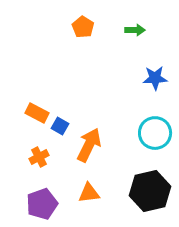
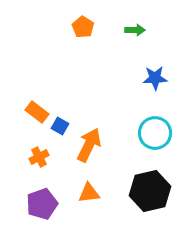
orange rectangle: moved 1 px up; rotated 10 degrees clockwise
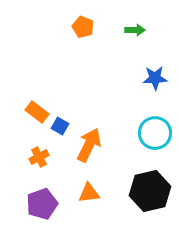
orange pentagon: rotated 10 degrees counterclockwise
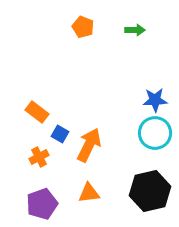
blue star: moved 22 px down
blue square: moved 8 px down
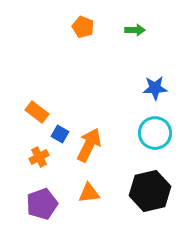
blue star: moved 12 px up
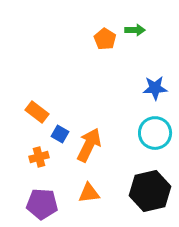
orange pentagon: moved 22 px right, 12 px down; rotated 10 degrees clockwise
orange cross: rotated 12 degrees clockwise
purple pentagon: rotated 24 degrees clockwise
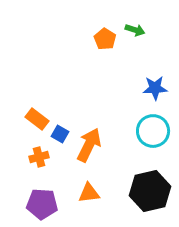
green arrow: rotated 18 degrees clockwise
orange rectangle: moved 7 px down
cyan circle: moved 2 px left, 2 px up
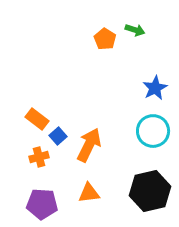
blue star: rotated 25 degrees counterclockwise
blue square: moved 2 px left, 2 px down; rotated 18 degrees clockwise
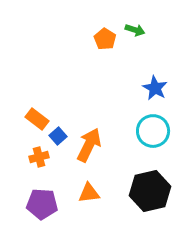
blue star: rotated 15 degrees counterclockwise
